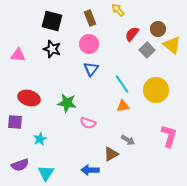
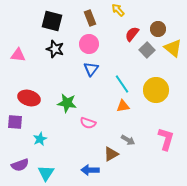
yellow triangle: moved 1 px right, 3 px down
black star: moved 3 px right
pink L-shape: moved 3 px left, 3 px down
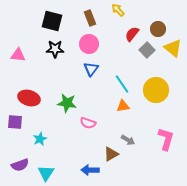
black star: rotated 18 degrees counterclockwise
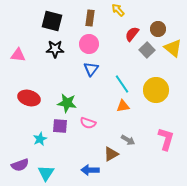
brown rectangle: rotated 28 degrees clockwise
purple square: moved 45 px right, 4 px down
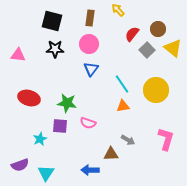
brown triangle: rotated 28 degrees clockwise
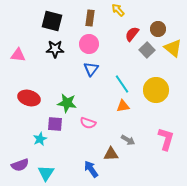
purple square: moved 5 px left, 2 px up
blue arrow: moved 1 px right, 1 px up; rotated 54 degrees clockwise
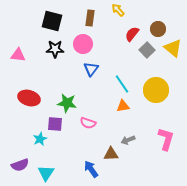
pink circle: moved 6 px left
gray arrow: rotated 128 degrees clockwise
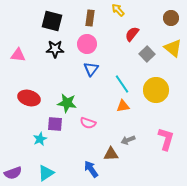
brown circle: moved 13 px right, 11 px up
pink circle: moved 4 px right
gray square: moved 4 px down
purple semicircle: moved 7 px left, 8 px down
cyan triangle: rotated 24 degrees clockwise
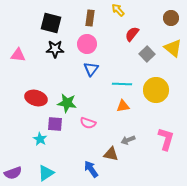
black square: moved 1 px left, 2 px down
cyan line: rotated 54 degrees counterclockwise
red ellipse: moved 7 px right
cyan star: rotated 16 degrees counterclockwise
brown triangle: rotated 14 degrees clockwise
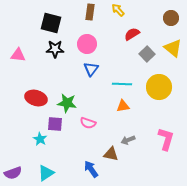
brown rectangle: moved 6 px up
red semicircle: rotated 21 degrees clockwise
yellow circle: moved 3 px right, 3 px up
